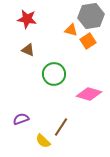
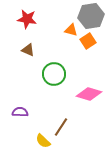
purple semicircle: moved 1 px left, 7 px up; rotated 21 degrees clockwise
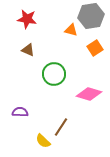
orange square: moved 7 px right, 7 px down
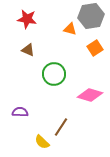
orange triangle: moved 1 px left, 1 px up
pink diamond: moved 1 px right, 1 px down
yellow semicircle: moved 1 px left, 1 px down
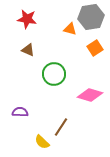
gray hexagon: moved 1 px down
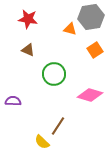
red star: moved 1 px right
orange square: moved 2 px down
purple semicircle: moved 7 px left, 11 px up
brown line: moved 3 px left, 1 px up
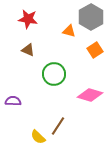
gray hexagon: rotated 20 degrees counterclockwise
orange triangle: moved 1 px left, 2 px down
yellow semicircle: moved 4 px left, 5 px up
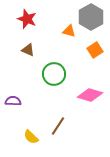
red star: moved 1 px left; rotated 12 degrees clockwise
yellow semicircle: moved 7 px left
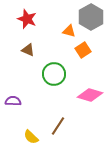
orange square: moved 12 px left
